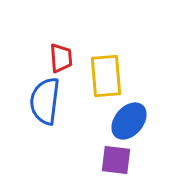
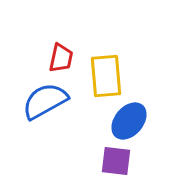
red trapezoid: rotated 16 degrees clockwise
blue semicircle: rotated 54 degrees clockwise
purple square: moved 1 px down
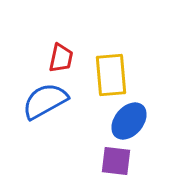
yellow rectangle: moved 5 px right, 1 px up
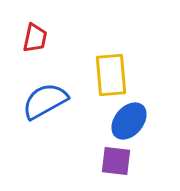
red trapezoid: moved 26 px left, 20 px up
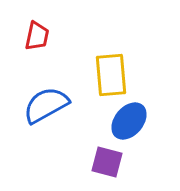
red trapezoid: moved 2 px right, 2 px up
blue semicircle: moved 1 px right, 4 px down
purple square: moved 9 px left, 1 px down; rotated 8 degrees clockwise
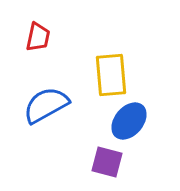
red trapezoid: moved 1 px right, 1 px down
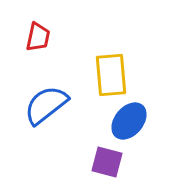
blue semicircle: rotated 9 degrees counterclockwise
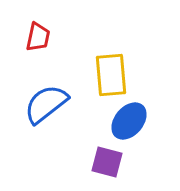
blue semicircle: moved 1 px up
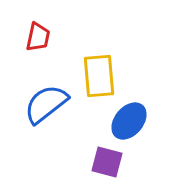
yellow rectangle: moved 12 px left, 1 px down
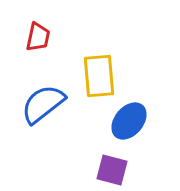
blue semicircle: moved 3 px left
purple square: moved 5 px right, 8 px down
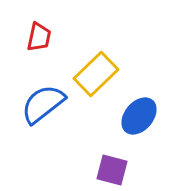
red trapezoid: moved 1 px right
yellow rectangle: moved 3 px left, 2 px up; rotated 51 degrees clockwise
blue ellipse: moved 10 px right, 5 px up
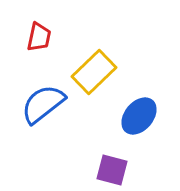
yellow rectangle: moved 2 px left, 2 px up
